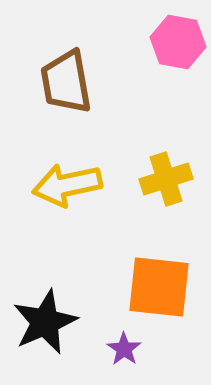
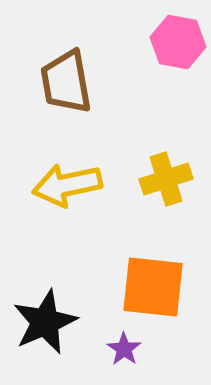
orange square: moved 6 px left
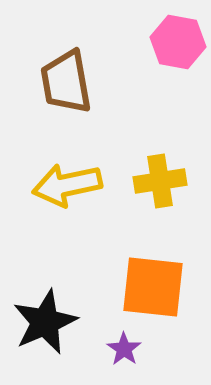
yellow cross: moved 6 px left, 2 px down; rotated 9 degrees clockwise
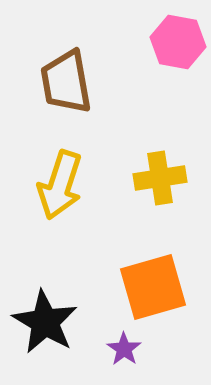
yellow cross: moved 3 px up
yellow arrow: moved 7 px left; rotated 60 degrees counterclockwise
orange square: rotated 22 degrees counterclockwise
black star: rotated 18 degrees counterclockwise
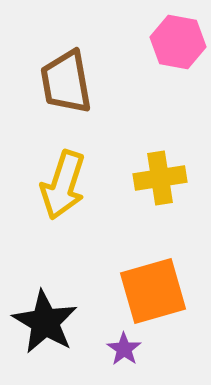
yellow arrow: moved 3 px right
orange square: moved 4 px down
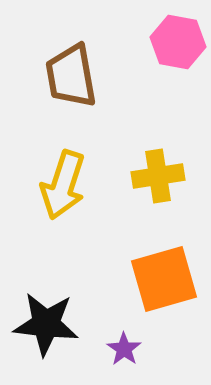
brown trapezoid: moved 5 px right, 6 px up
yellow cross: moved 2 px left, 2 px up
orange square: moved 11 px right, 12 px up
black star: moved 1 px right, 2 px down; rotated 24 degrees counterclockwise
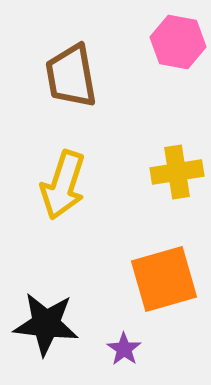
yellow cross: moved 19 px right, 4 px up
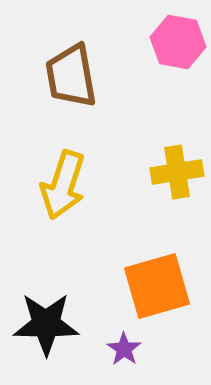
orange square: moved 7 px left, 7 px down
black star: rotated 6 degrees counterclockwise
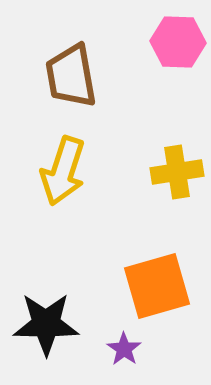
pink hexagon: rotated 8 degrees counterclockwise
yellow arrow: moved 14 px up
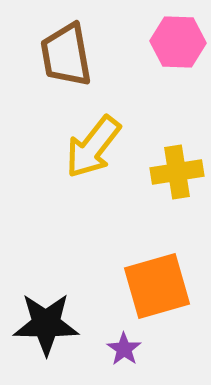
brown trapezoid: moved 5 px left, 21 px up
yellow arrow: moved 30 px right, 24 px up; rotated 20 degrees clockwise
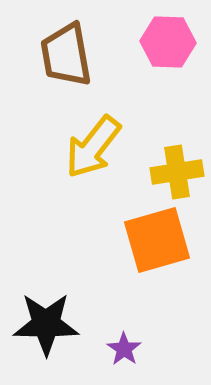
pink hexagon: moved 10 px left
orange square: moved 46 px up
